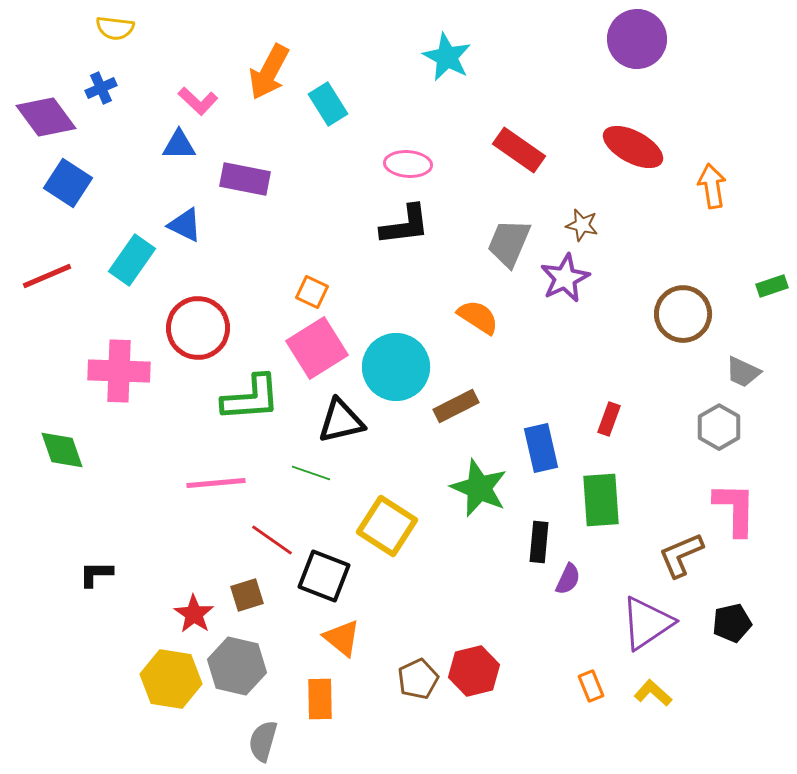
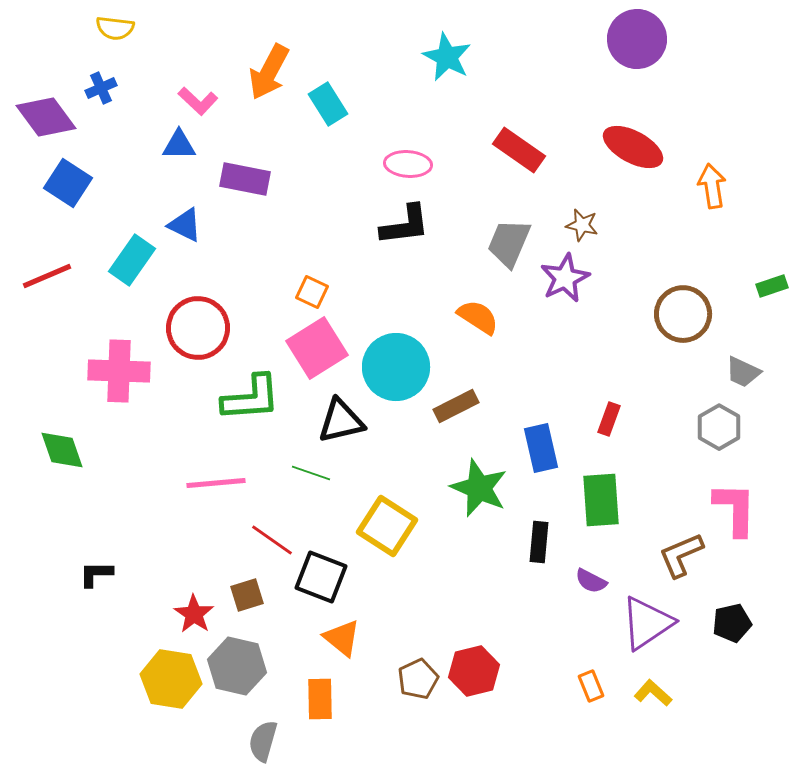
black square at (324, 576): moved 3 px left, 1 px down
purple semicircle at (568, 579): moved 23 px right, 2 px down; rotated 92 degrees clockwise
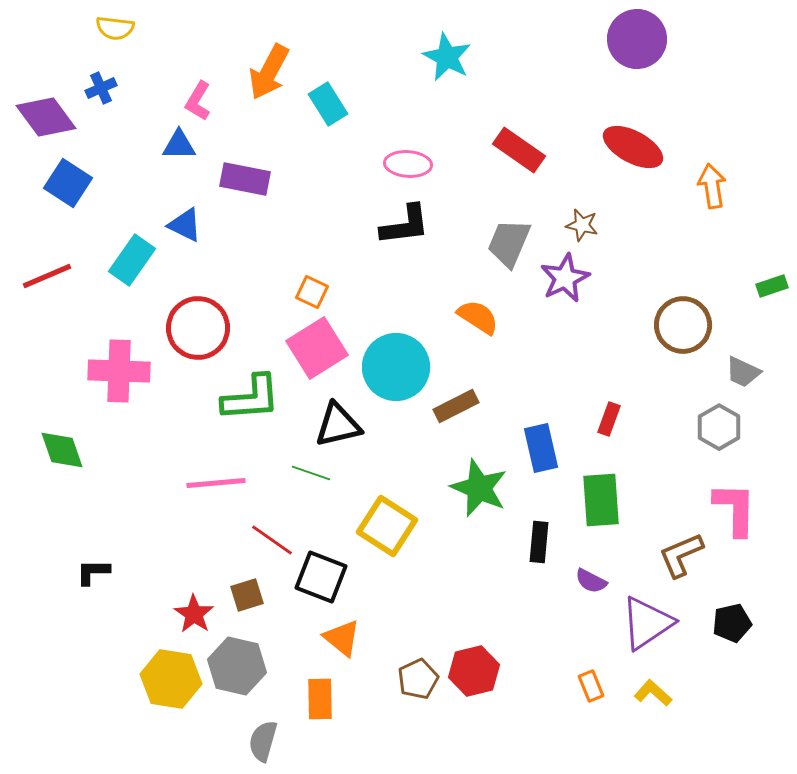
pink L-shape at (198, 101): rotated 78 degrees clockwise
brown circle at (683, 314): moved 11 px down
black triangle at (341, 421): moved 3 px left, 4 px down
black L-shape at (96, 574): moved 3 px left, 2 px up
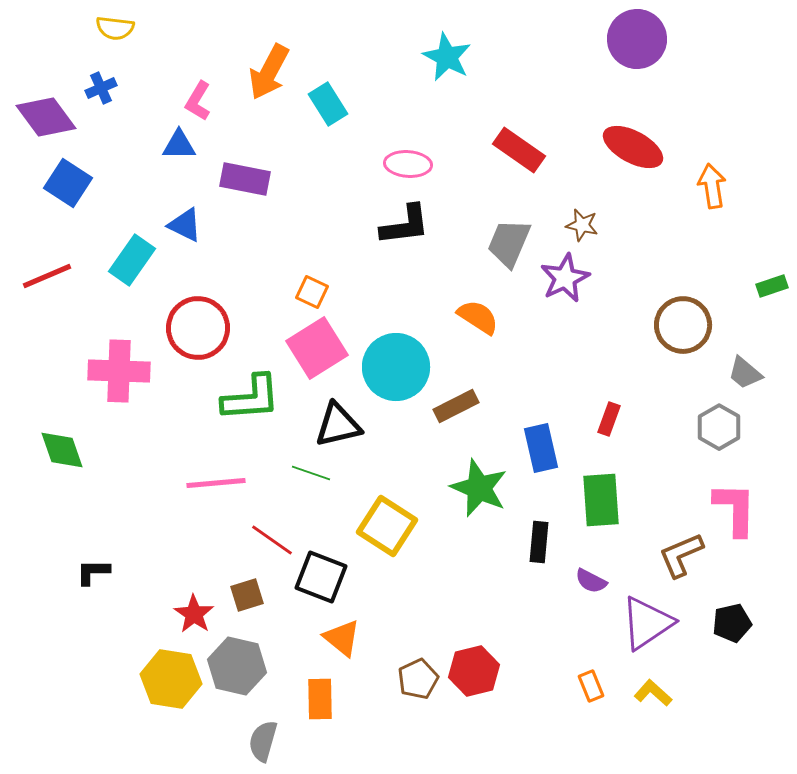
gray trapezoid at (743, 372): moved 2 px right, 1 px down; rotated 15 degrees clockwise
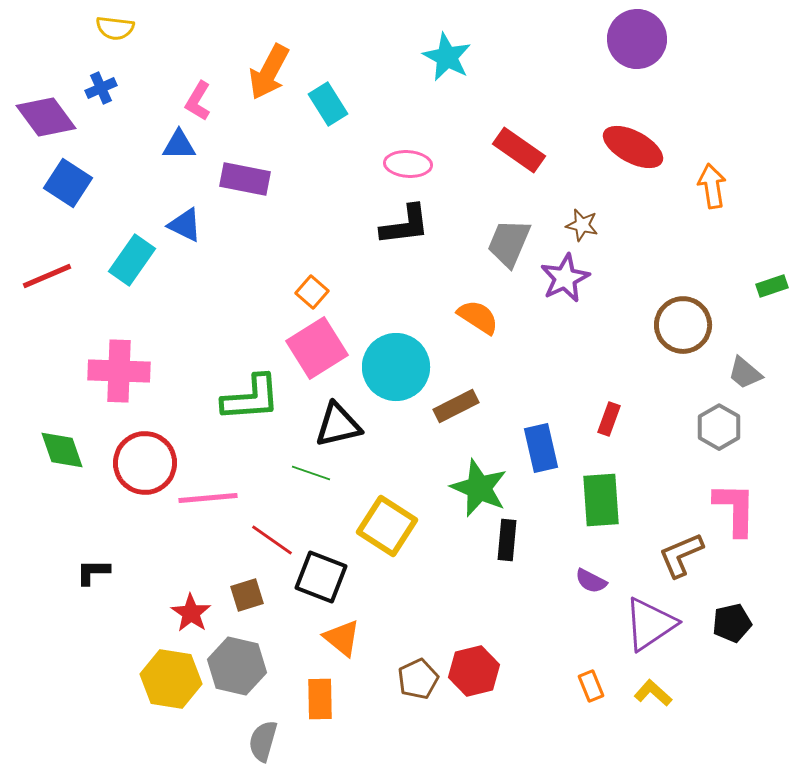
orange square at (312, 292): rotated 16 degrees clockwise
red circle at (198, 328): moved 53 px left, 135 px down
pink line at (216, 483): moved 8 px left, 15 px down
black rectangle at (539, 542): moved 32 px left, 2 px up
red star at (194, 614): moved 3 px left, 1 px up
purple triangle at (647, 623): moved 3 px right, 1 px down
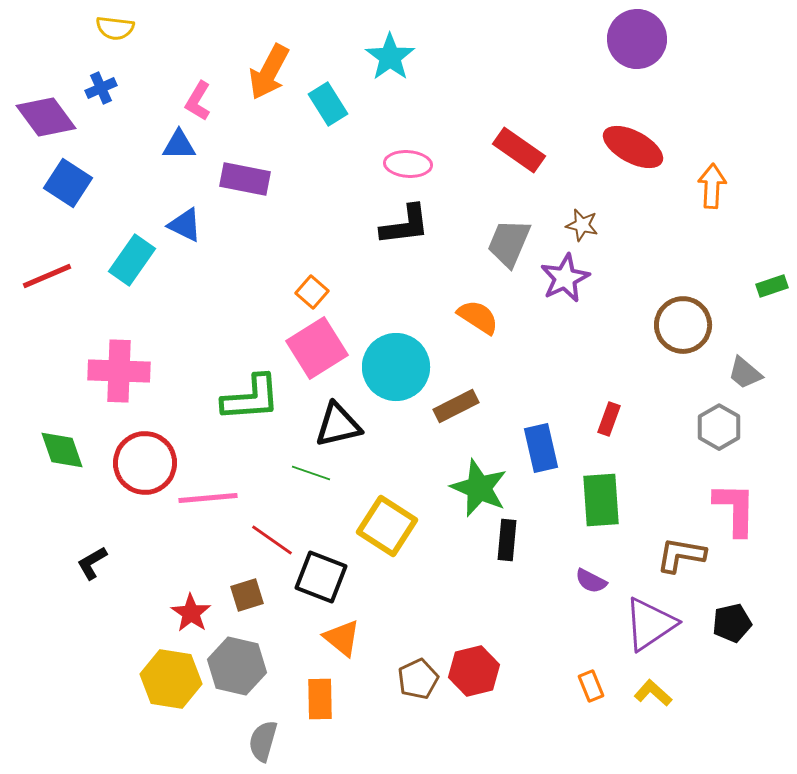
cyan star at (447, 57): moved 57 px left; rotated 9 degrees clockwise
orange arrow at (712, 186): rotated 12 degrees clockwise
brown L-shape at (681, 555): rotated 33 degrees clockwise
black L-shape at (93, 572): moved 1 px left, 9 px up; rotated 30 degrees counterclockwise
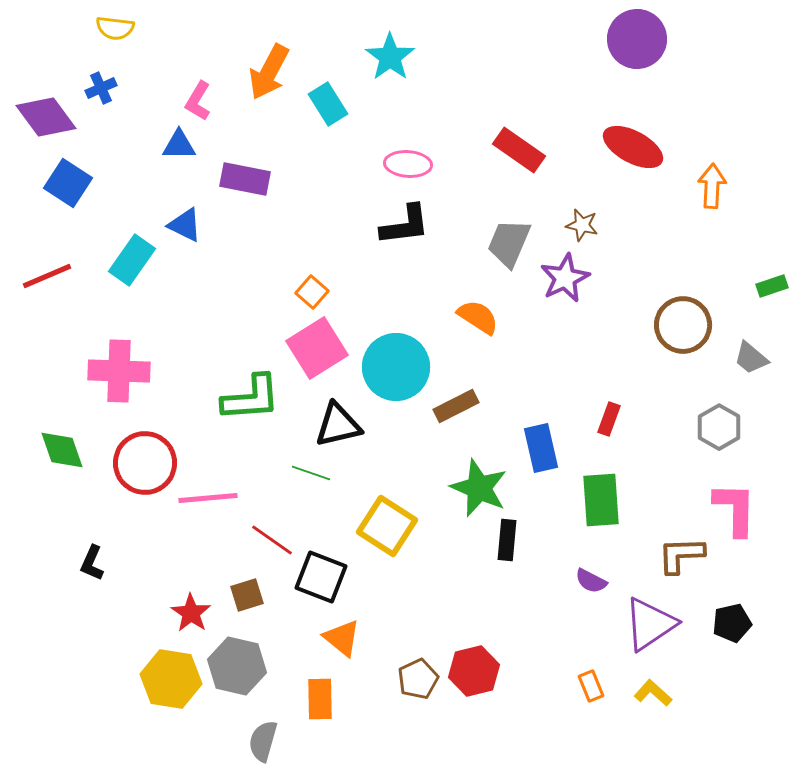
gray trapezoid at (745, 373): moved 6 px right, 15 px up
brown L-shape at (681, 555): rotated 12 degrees counterclockwise
black L-shape at (92, 563): rotated 36 degrees counterclockwise
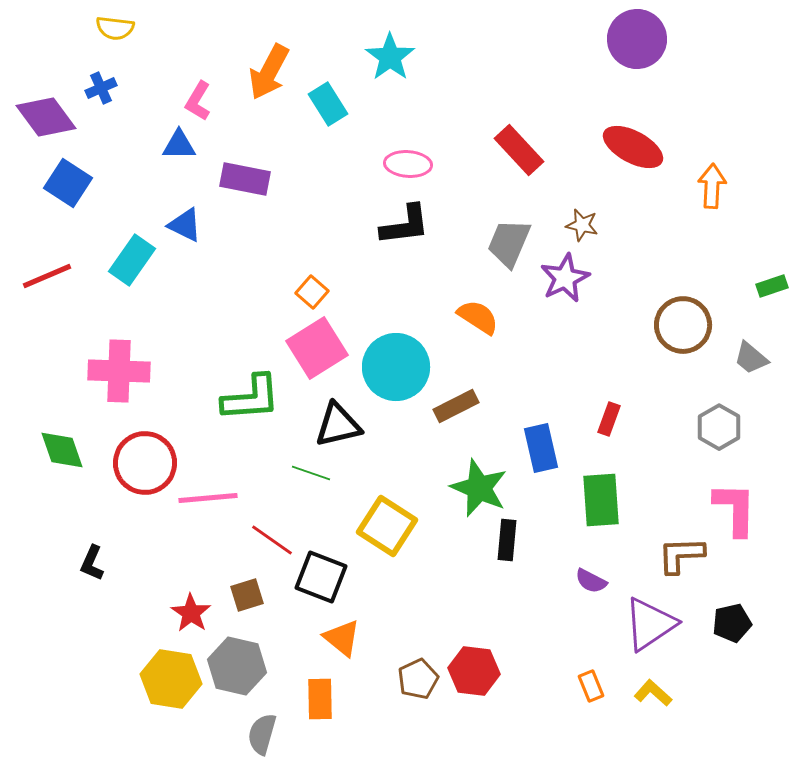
red rectangle at (519, 150): rotated 12 degrees clockwise
red hexagon at (474, 671): rotated 21 degrees clockwise
gray semicircle at (263, 741): moved 1 px left, 7 px up
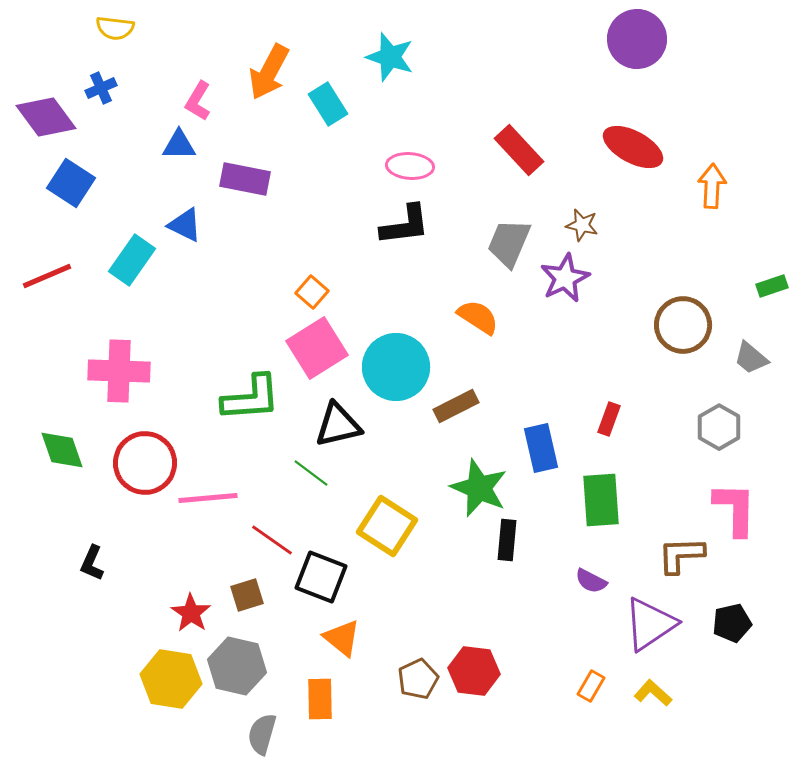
cyan star at (390, 57): rotated 18 degrees counterclockwise
pink ellipse at (408, 164): moved 2 px right, 2 px down
blue square at (68, 183): moved 3 px right
green line at (311, 473): rotated 18 degrees clockwise
orange rectangle at (591, 686): rotated 52 degrees clockwise
